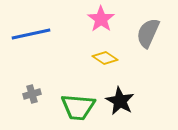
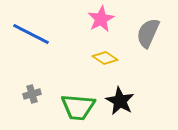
pink star: rotated 8 degrees clockwise
blue line: rotated 39 degrees clockwise
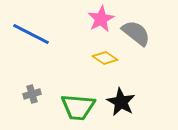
gray semicircle: moved 12 px left; rotated 104 degrees clockwise
black star: moved 1 px right, 1 px down
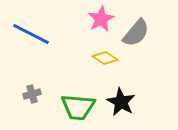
gray semicircle: rotated 92 degrees clockwise
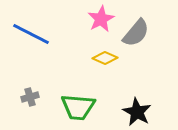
yellow diamond: rotated 10 degrees counterclockwise
gray cross: moved 2 px left, 3 px down
black star: moved 16 px right, 10 px down
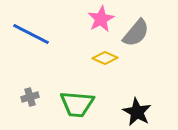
green trapezoid: moved 1 px left, 3 px up
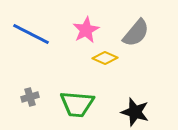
pink star: moved 15 px left, 11 px down
black star: moved 2 px left; rotated 12 degrees counterclockwise
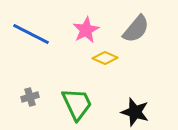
gray semicircle: moved 4 px up
green trapezoid: rotated 120 degrees counterclockwise
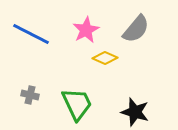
gray cross: moved 2 px up; rotated 30 degrees clockwise
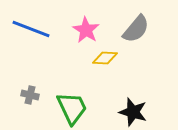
pink star: rotated 12 degrees counterclockwise
blue line: moved 5 px up; rotated 6 degrees counterclockwise
yellow diamond: rotated 20 degrees counterclockwise
green trapezoid: moved 5 px left, 4 px down
black star: moved 2 px left
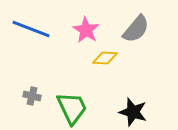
gray cross: moved 2 px right, 1 px down
